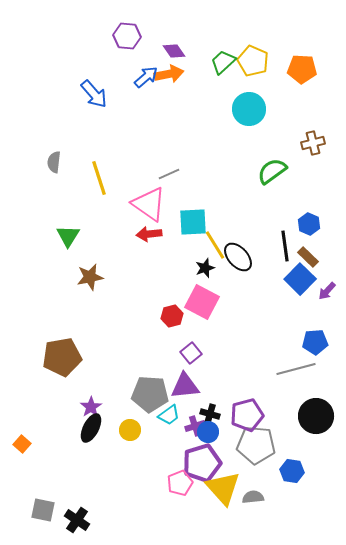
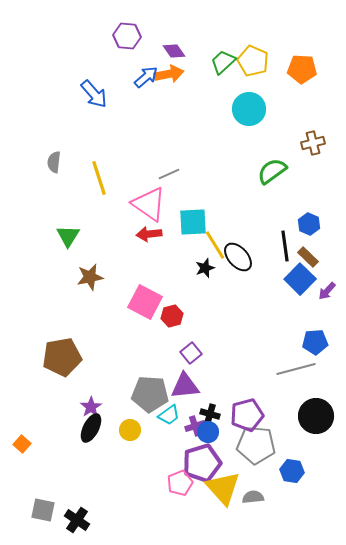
pink square at (202, 302): moved 57 px left
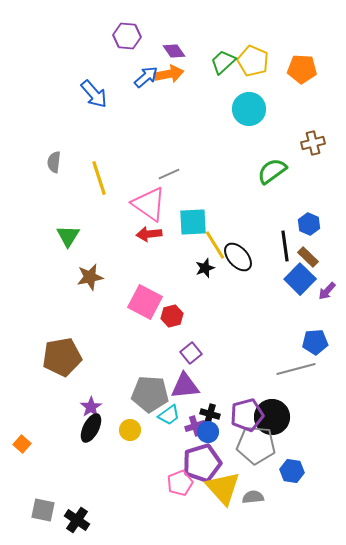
black circle at (316, 416): moved 44 px left, 1 px down
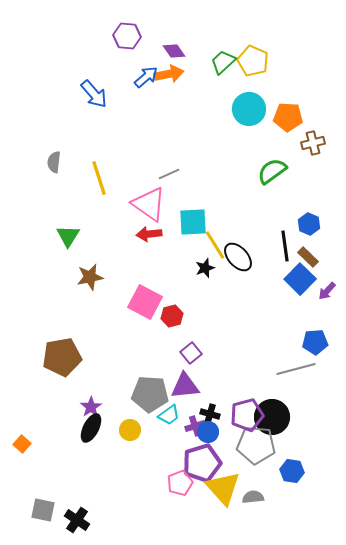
orange pentagon at (302, 69): moved 14 px left, 48 px down
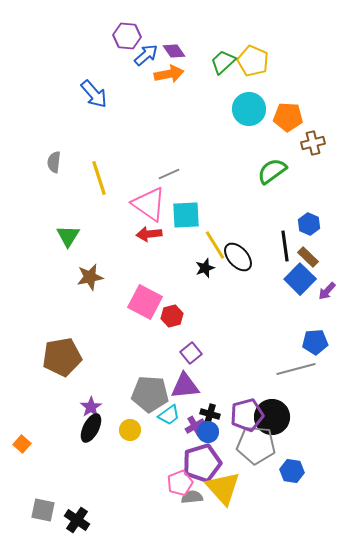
blue arrow at (146, 77): moved 22 px up
cyan square at (193, 222): moved 7 px left, 7 px up
purple cross at (195, 426): rotated 12 degrees counterclockwise
gray semicircle at (253, 497): moved 61 px left
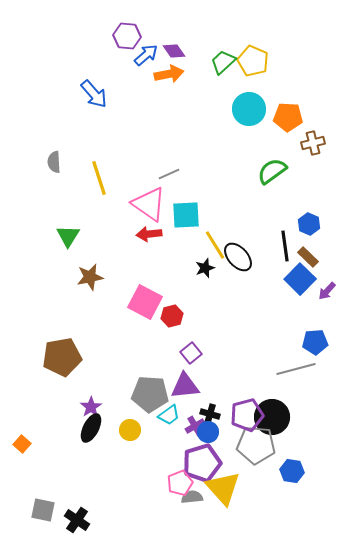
gray semicircle at (54, 162): rotated 10 degrees counterclockwise
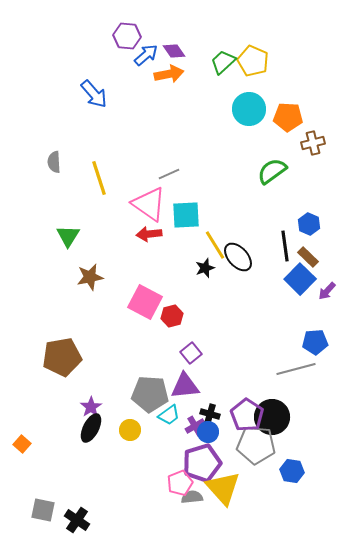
purple pentagon at (247, 415): rotated 24 degrees counterclockwise
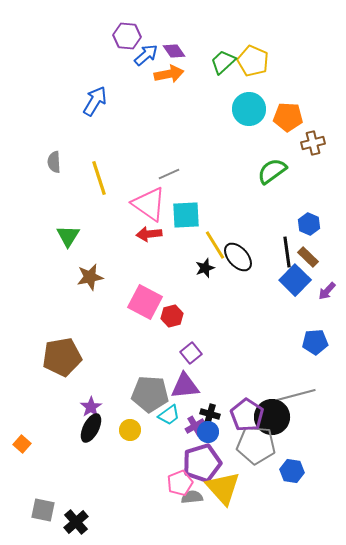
blue arrow at (94, 94): moved 1 px right, 7 px down; rotated 108 degrees counterclockwise
black line at (285, 246): moved 2 px right, 6 px down
blue square at (300, 279): moved 5 px left, 1 px down
gray line at (296, 369): moved 26 px down
black cross at (77, 520): moved 1 px left, 2 px down; rotated 15 degrees clockwise
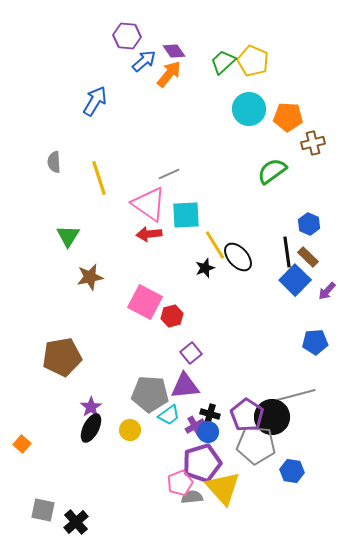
blue arrow at (146, 55): moved 2 px left, 6 px down
orange arrow at (169, 74): rotated 40 degrees counterclockwise
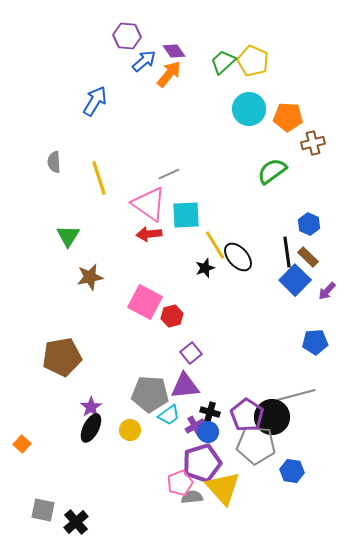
black cross at (210, 414): moved 2 px up
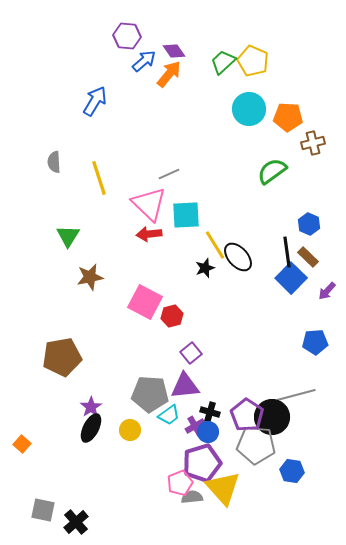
pink triangle at (149, 204): rotated 9 degrees clockwise
blue square at (295, 280): moved 4 px left, 2 px up
